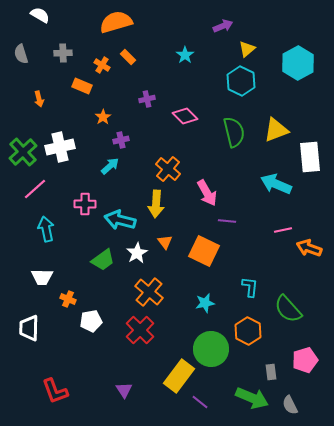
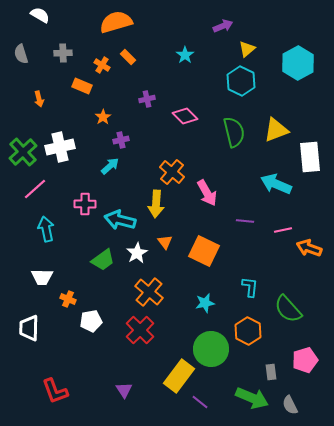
orange cross at (168, 169): moved 4 px right, 3 px down
purple line at (227, 221): moved 18 px right
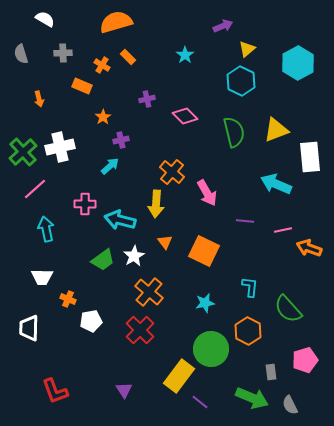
white semicircle at (40, 15): moved 5 px right, 4 px down
white star at (137, 253): moved 3 px left, 3 px down
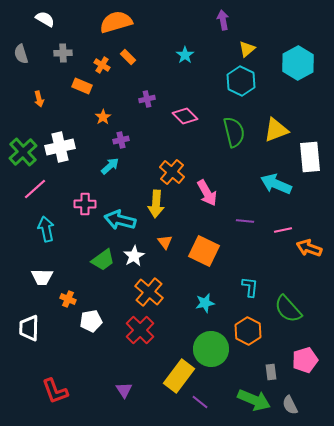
purple arrow at (223, 26): moved 6 px up; rotated 78 degrees counterclockwise
green arrow at (252, 398): moved 2 px right, 2 px down
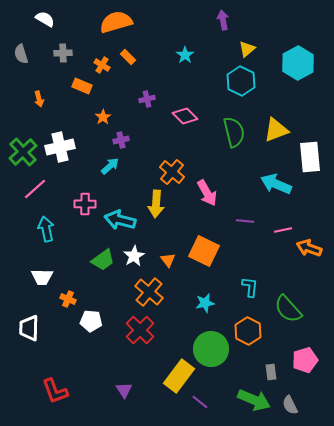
orange triangle at (165, 242): moved 3 px right, 18 px down
white pentagon at (91, 321): rotated 15 degrees clockwise
